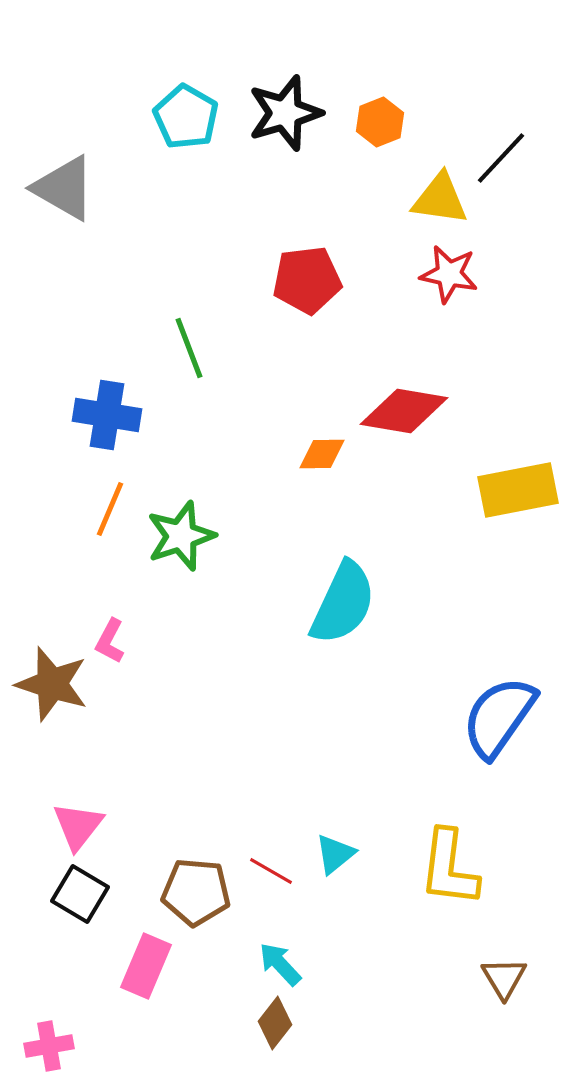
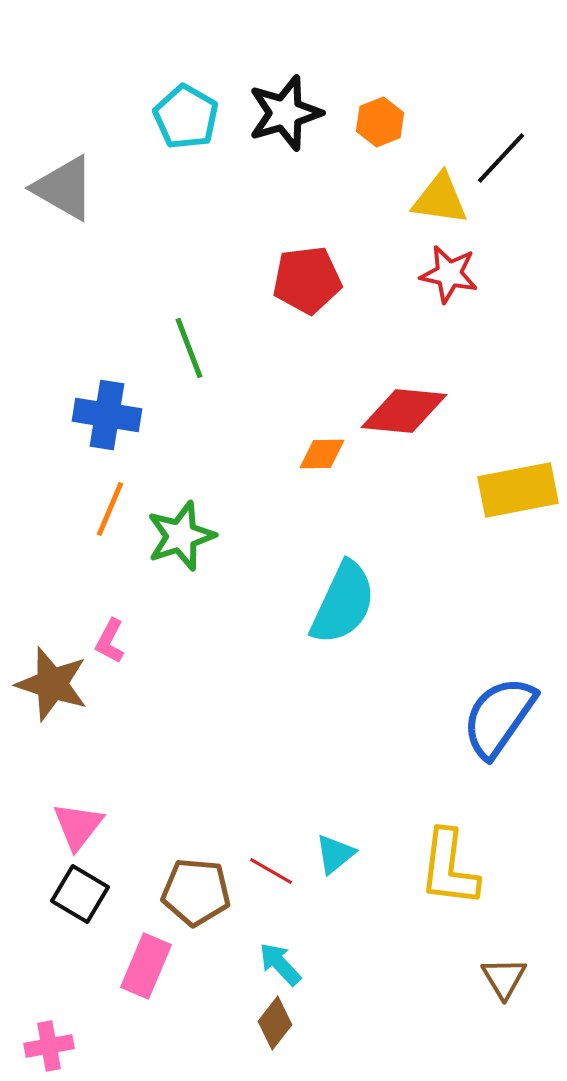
red diamond: rotated 4 degrees counterclockwise
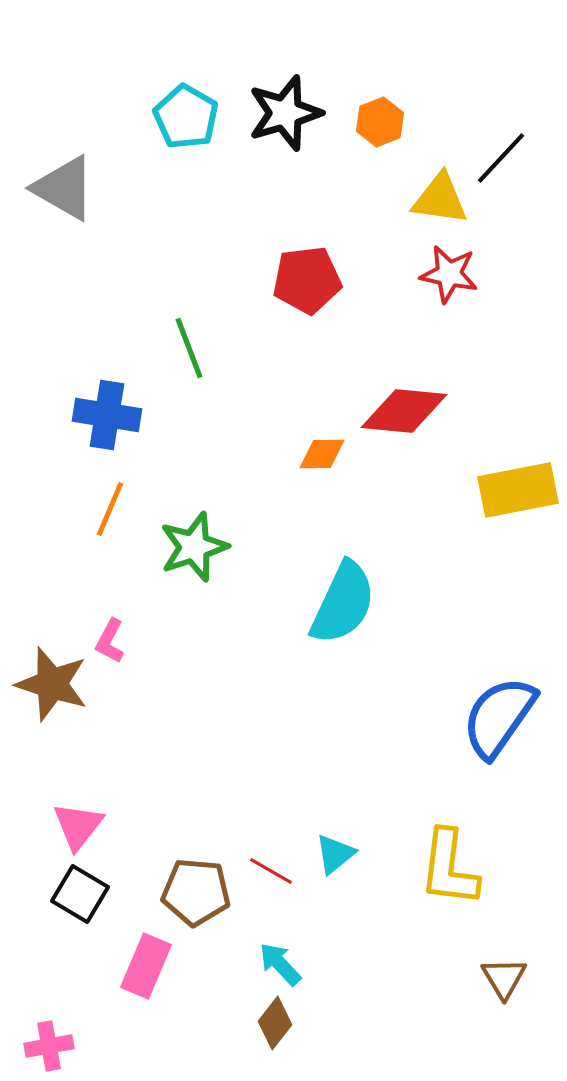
green star: moved 13 px right, 11 px down
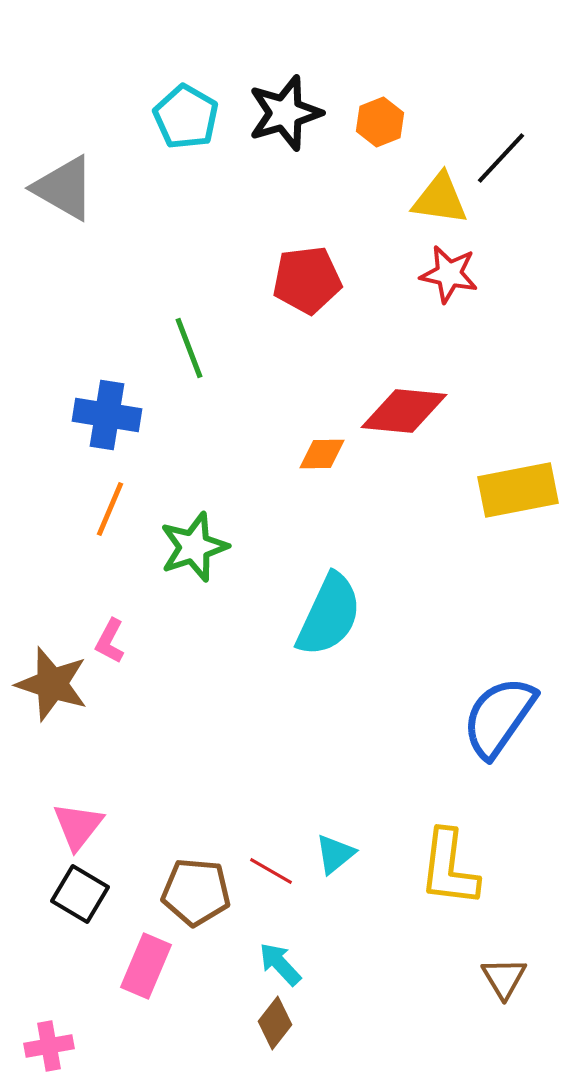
cyan semicircle: moved 14 px left, 12 px down
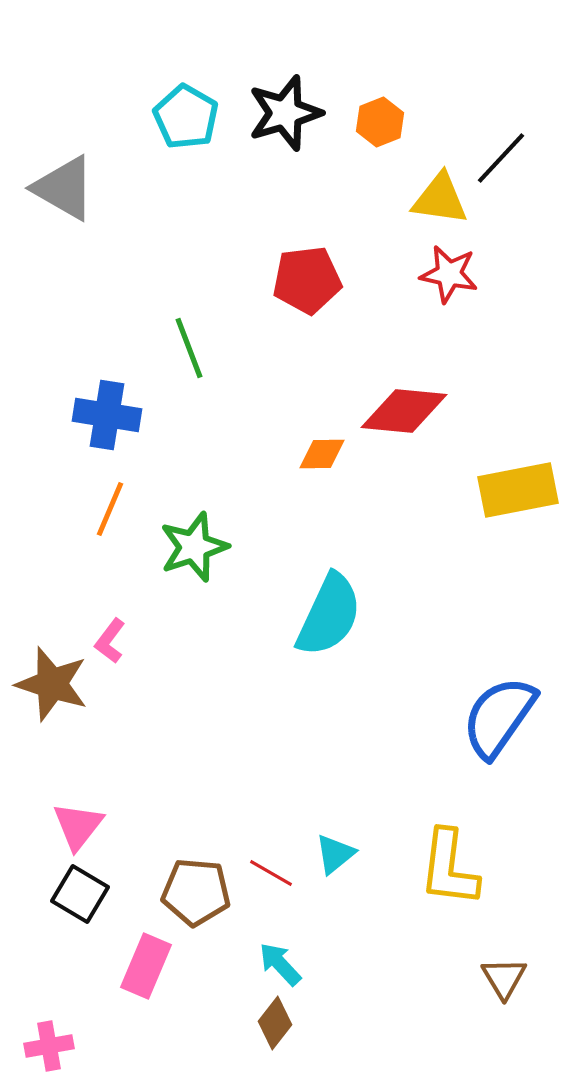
pink L-shape: rotated 9 degrees clockwise
red line: moved 2 px down
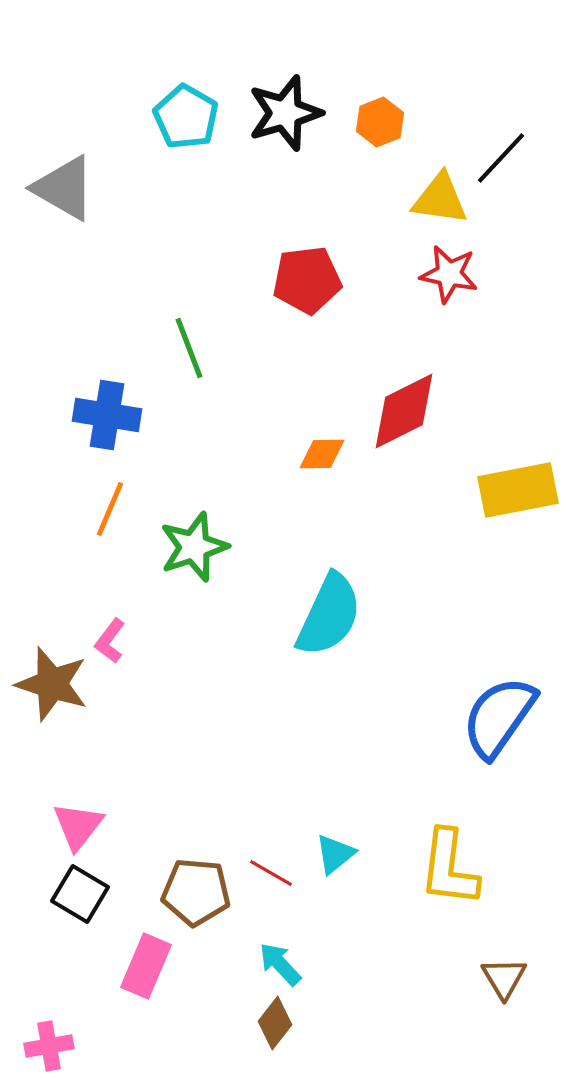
red diamond: rotated 32 degrees counterclockwise
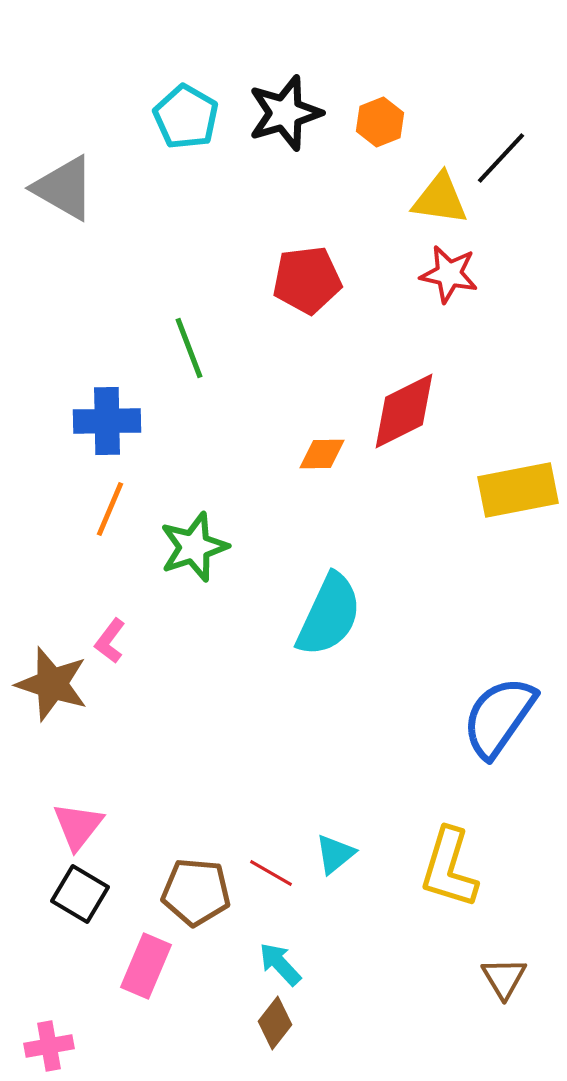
blue cross: moved 6 px down; rotated 10 degrees counterclockwise
yellow L-shape: rotated 10 degrees clockwise
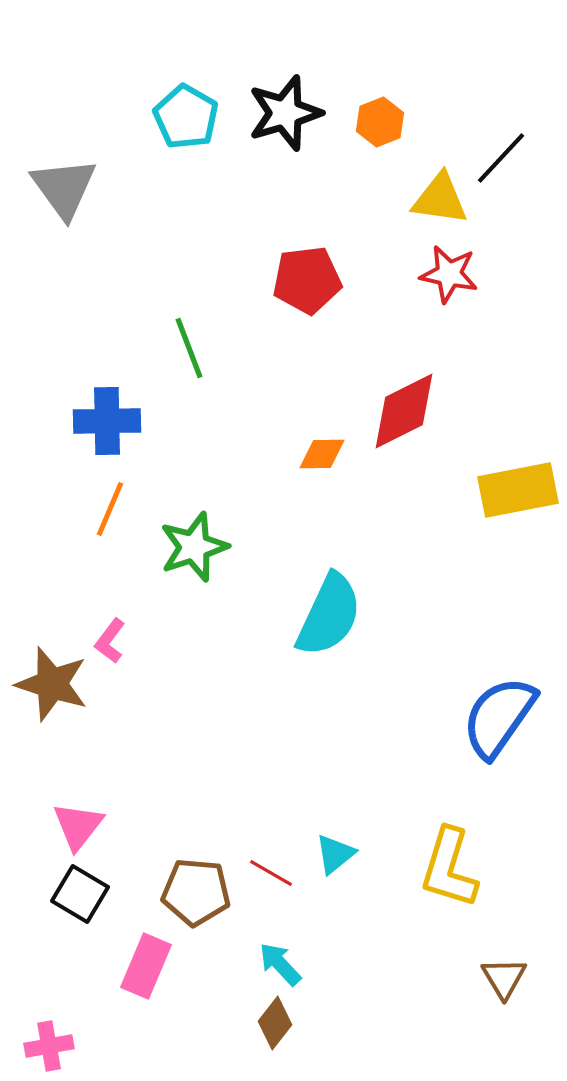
gray triangle: rotated 24 degrees clockwise
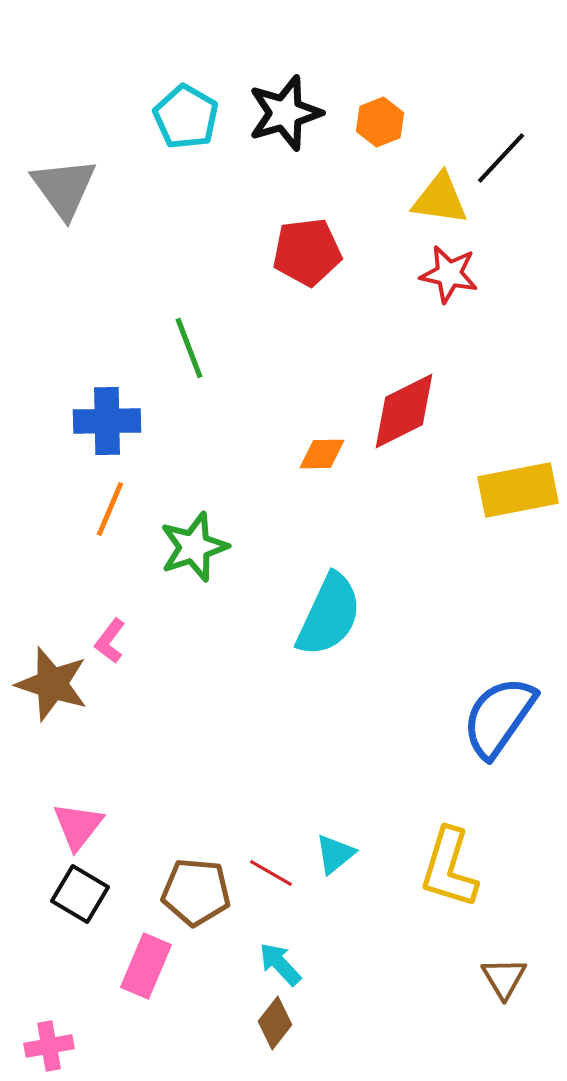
red pentagon: moved 28 px up
